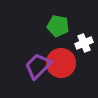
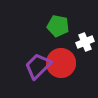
white cross: moved 1 px right, 1 px up
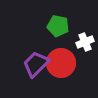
purple trapezoid: moved 2 px left, 2 px up
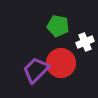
purple trapezoid: moved 6 px down
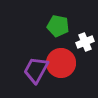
purple trapezoid: rotated 16 degrees counterclockwise
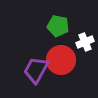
red circle: moved 3 px up
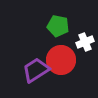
purple trapezoid: rotated 28 degrees clockwise
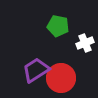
white cross: moved 1 px down
red circle: moved 18 px down
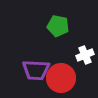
white cross: moved 12 px down
purple trapezoid: rotated 144 degrees counterclockwise
